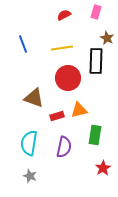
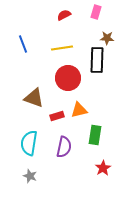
brown star: rotated 24 degrees counterclockwise
black rectangle: moved 1 px right, 1 px up
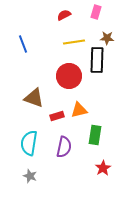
yellow line: moved 12 px right, 6 px up
red circle: moved 1 px right, 2 px up
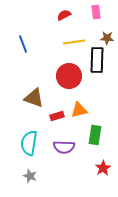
pink rectangle: rotated 24 degrees counterclockwise
purple semicircle: rotated 80 degrees clockwise
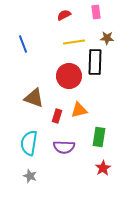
black rectangle: moved 2 px left, 2 px down
red rectangle: rotated 56 degrees counterclockwise
green rectangle: moved 4 px right, 2 px down
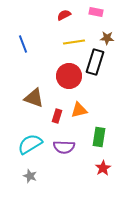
pink rectangle: rotated 72 degrees counterclockwise
black rectangle: rotated 15 degrees clockwise
cyan semicircle: moved 1 px right, 1 px down; rotated 50 degrees clockwise
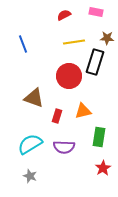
orange triangle: moved 4 px right, 1 px down
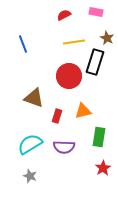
brown star: rotated 24 degrees clockwise
